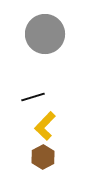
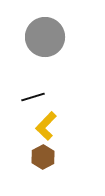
gray circle: moved 3 px down
yellow L-shape: moved 1 px right
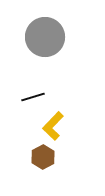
yellow L-shape: moved 7 px right
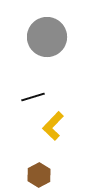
gray circle: moved 2 px right
brown hexagon: moved 4 px left, 18 px down
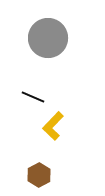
gray circle: moved 1 px right, 1 px down
black line: rotated 40 degrees clockwise
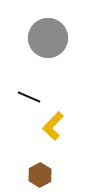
black line: moved 4 px left
brown hexagon: moved 1 px right
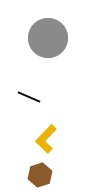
yellow L-shape: moved 7 px left, 13 px down
brown hexagon: rotated 10 degrees clockwise
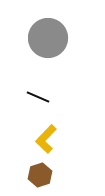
black line: moved 9 px right
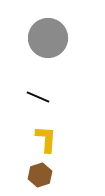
yellow L-shape: rotated 140 degrees clockwise
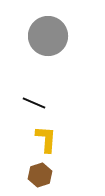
gray circle: moved 2 px up
black line: moved 4 px left, 6 px down
